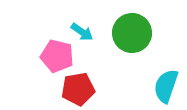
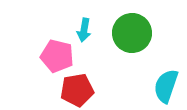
cyan arrow: moved 2 px right, 2 px up; rotated 65 degrees clockwise
red pentagon: moved 1 px left, 1 px down
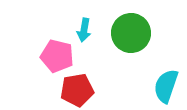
green circle: moved 1 px left
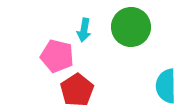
green circle: moved 6 px up
cyan semicircle: rotated 20 degrees counterclockwise
red pentagon: rotated 24 degrees counterclockwise
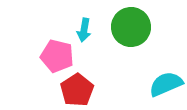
cyan semicircle: moved 2 px up; rotated 68 degrees clockwise
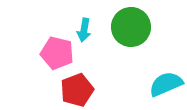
pink pentagon: moved 3 px up
red pentagon: rotated 12 degrees clockwise
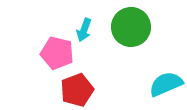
cyan arrow: rotated 10 degrees clockwise
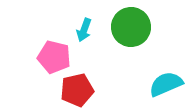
pink pentagon: moved 3 px left, 4 px down
red pentagon: rotated 8 degrees clockwise
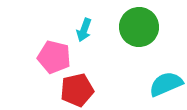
green circle: moved 8 px right
